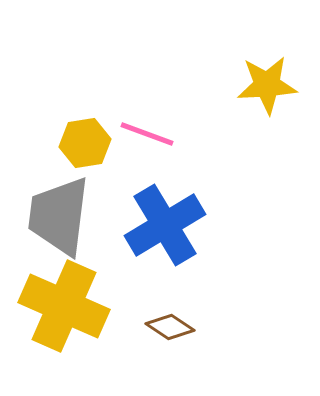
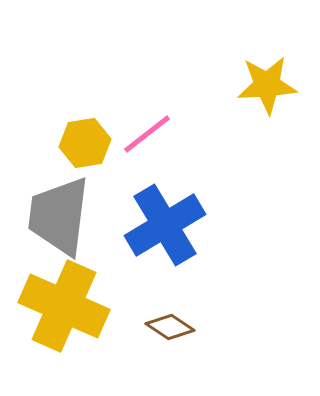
pink line: rotated 58 degrees counterclockwise
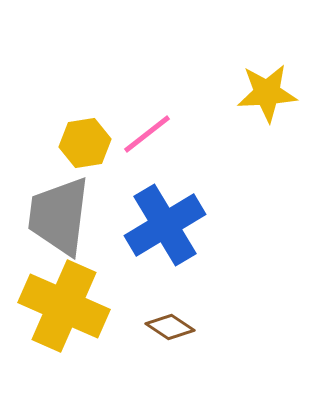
yellow star: moved 8 px down
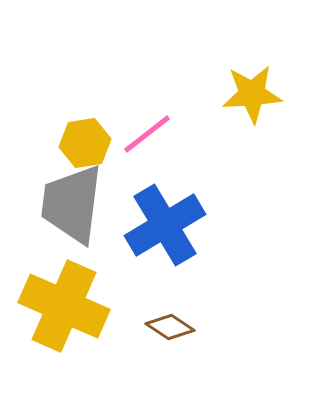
yellow star: moved 15 px left, 1 px down
gray trapezoid: moved 13 px right, 12 px up
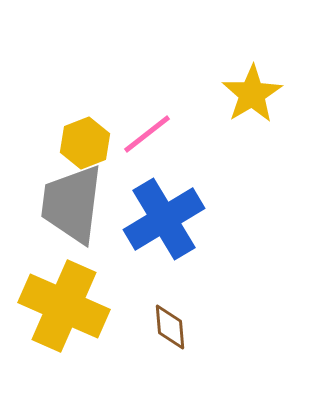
yellow star: rotated 28 degrees counterclockwise
yellow hexagon: rotated 12 degrees counterclockwise
blue cross: moved 1 px left, 6 px up
brown diamond: rotated 51 degrees clockwise
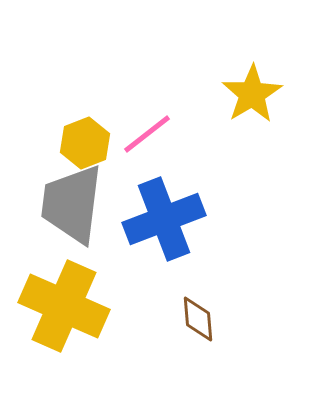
blue cross: rotated 10 degrees clockwise
brown diamond: moved 28 px right, 8 px up
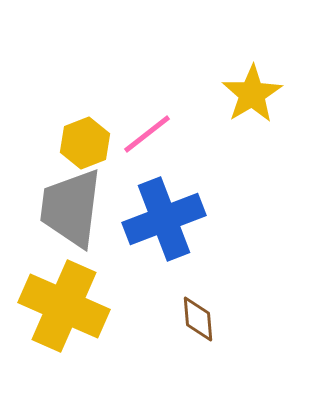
gray trapezoid: moved 1 px left, 4 px down
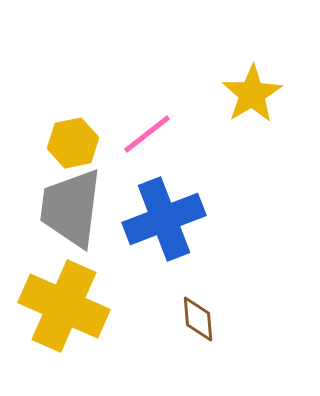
yellow hexagon: moved 12 px left; rotated 9 degrees clockwise
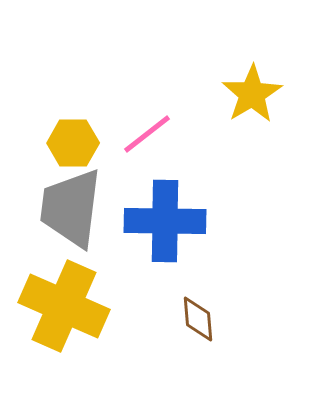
yellow hexagon: rotated 12 degrees clockwise
blue cross: moved 1 px right, 2 px down; rotated 22 degrees clockwise
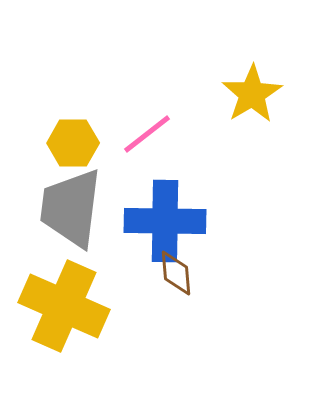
brown diamond: moved 22 px left, 46 px up
